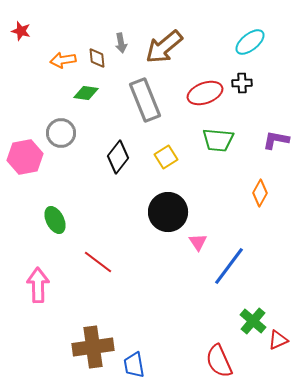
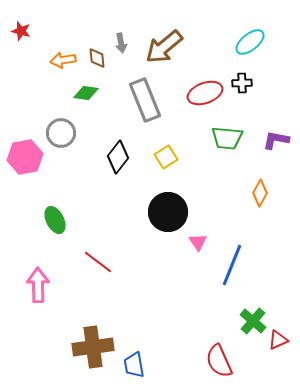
green trapezoid: moved 9 px right, 2 px up
blue line: moved 3 px right, 1 px up; rotated 15 degrees counterclockwise
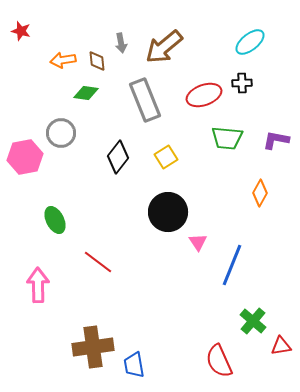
brown diamond: moved 3 px down
red ellipse: moved 1 px left, 2 px down
red triangle: moved 3 px right, 6 px down; rotated 15 degrees clockwise
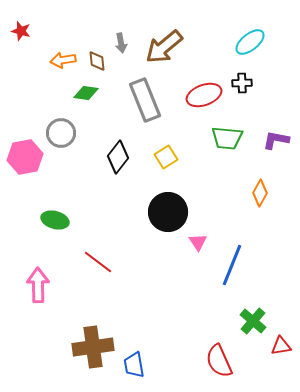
green ellipse: rotated 48 degrees counterclockwise
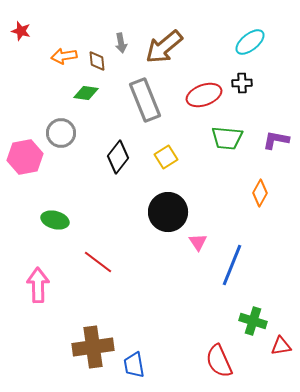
orange arrow: moved 1 px right, 4 px up
green cross: rotated 24 degrees counterclockwise
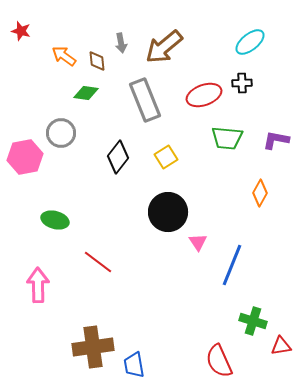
orange arrow: rotated 45 degrees clockwise
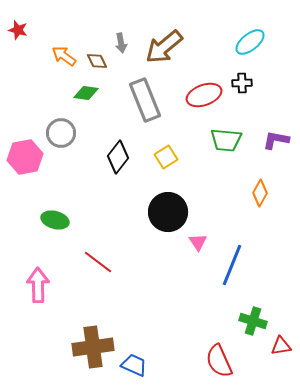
red star: moved 3 px left, 1 px up
brown diamond: rotated 20 degrees counterclockwise
green trapezoid: moved 1 px left, 2 px down
blue trapezoid: rotated 124 degrees clockwise
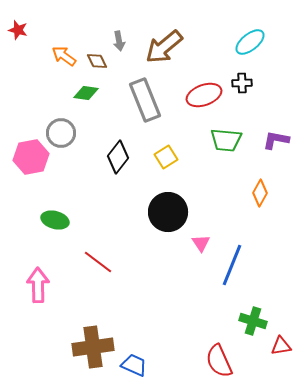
gray arrow: moved 2 px left, 2 px up
pink hexagon: moved 6 px right
pink triangle: moved 3 px right, 1 px down
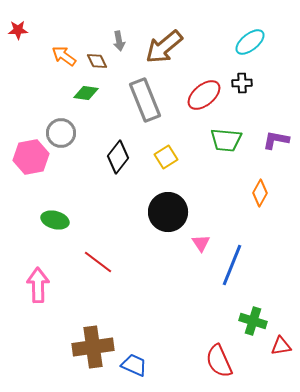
red star: rotated 18 degrees counterclockwise
red ellipse: rotated 20 degrees counterclockwise
